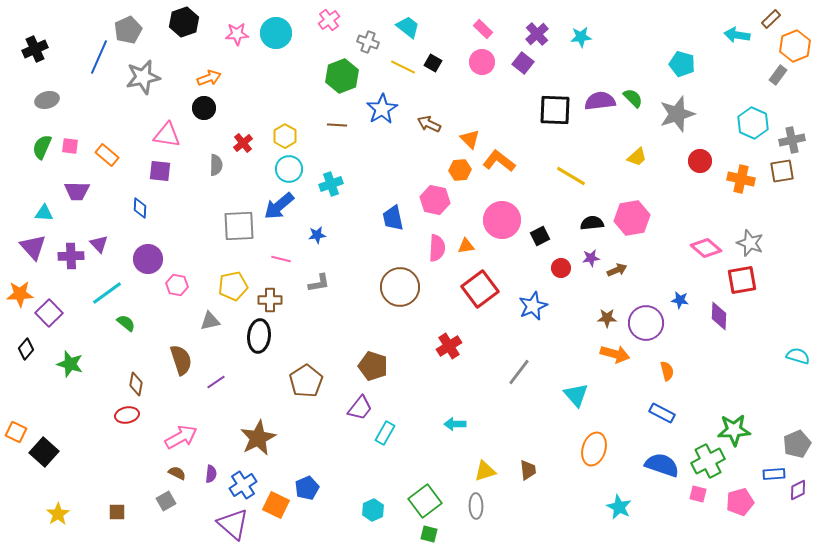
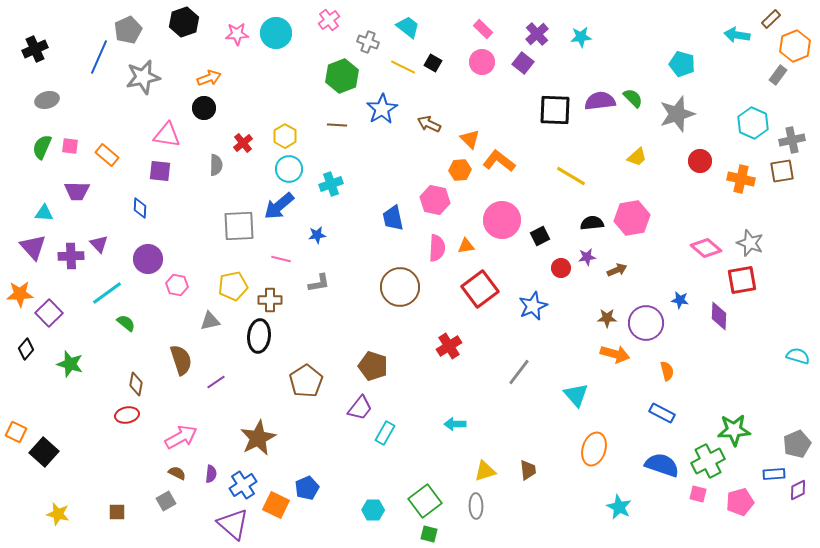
purple star at (591, 258): moved 4 px left, 1 px up
cyan hexagon at (373, 510): rotated 25 degrees clockwise
yellow star at (58, 514): rotated 25 degrees counterclockwise
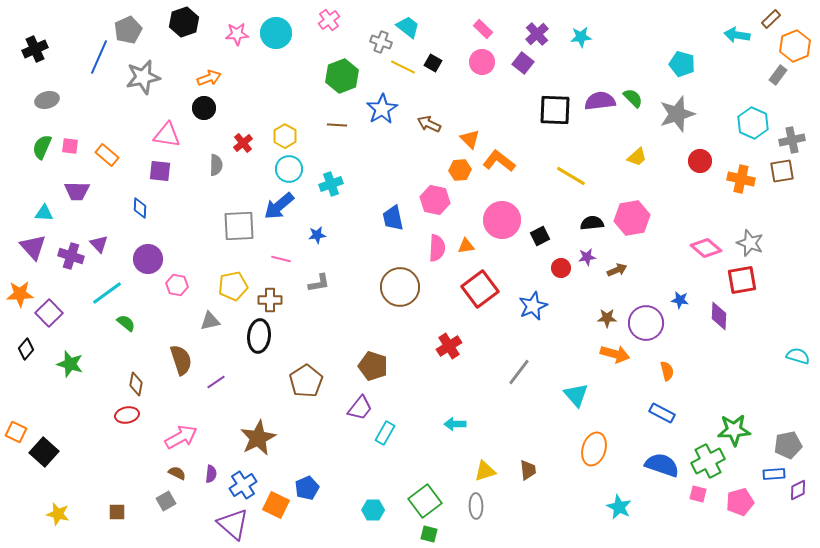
gray cross at (368, 42): moved 13 px right
purple cross at (71, 256): rotated 20 degrees clockwise
gray pentagon at (797, 444): moved 9 px left, 1 px down; rotated 12 degrees clockwise
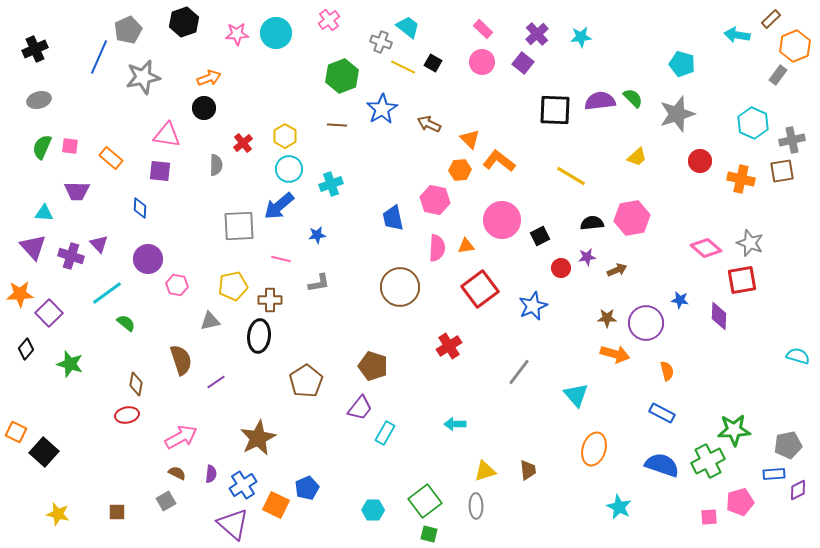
gray ellipse at (47, 100): moved 8 px left
orange rectangle at (107, 155): moved 4 px right, 3 px down
pink square at (698, 494): moved 11 px right, 23 px down; rotated 18 degrees counterclockwise
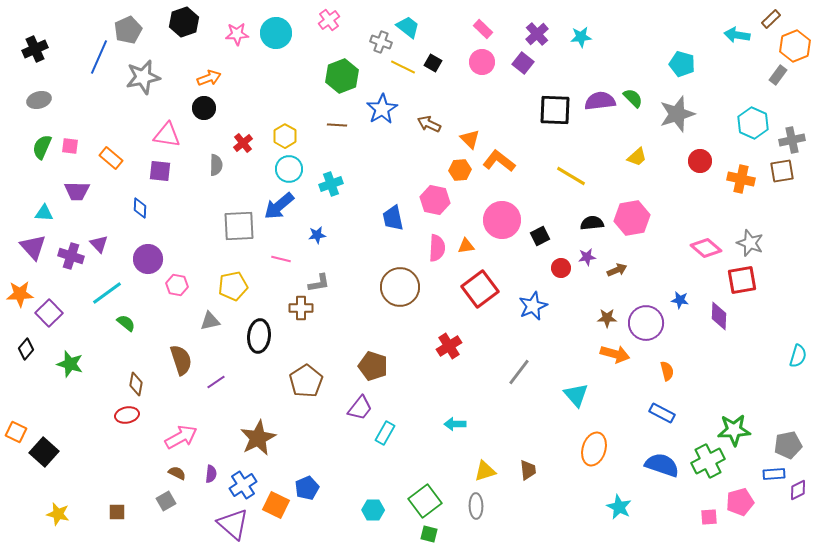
brown cross at (270, 300): moved 31 px right, 8 px down
cyan semicircle at (798, 356): rotated 90 degrees clockwise
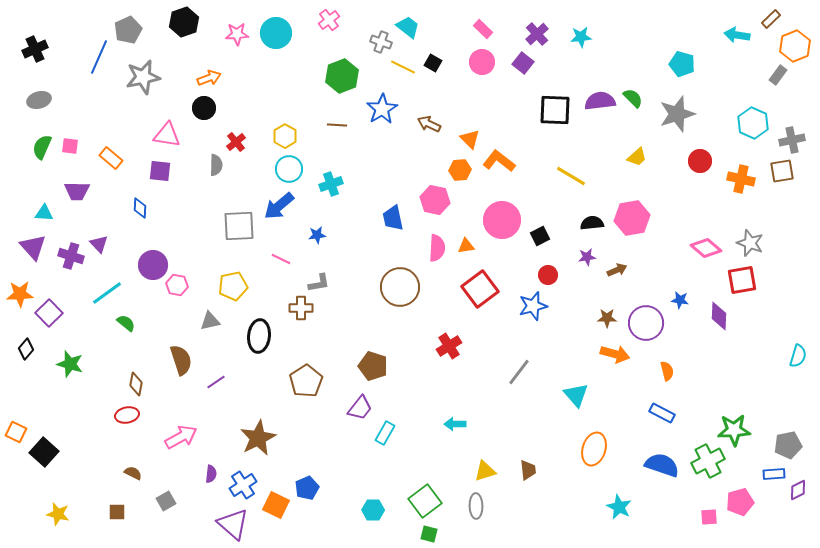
red cross at (243, 143): moved 7 px left, 1 px up
purple circle at (148, 259): moved 5 px right, 6 px down
pink line at (281, 259): rotated 12 degrees clockwise
red circle at (561, 268): moved 13 px left, 7 px down
blue star at (533, 306): rotated 8 degrees clockwise
brown semicircle at (177, 473): moved 44 px left
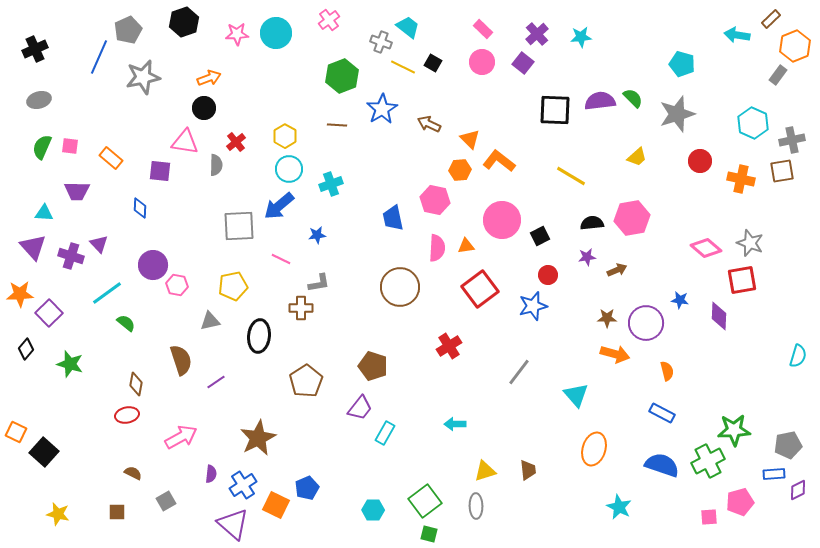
pink triangle at (167, 135): moved 18 px right, 7 px down
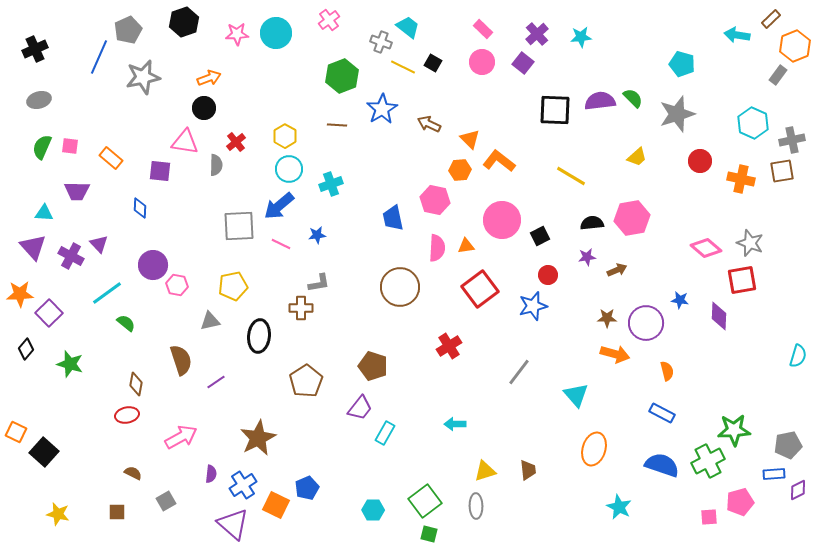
purple cross at (71, 256): rotated 10 degrees clockwise
pink line at (281, 259): moved 15 px up
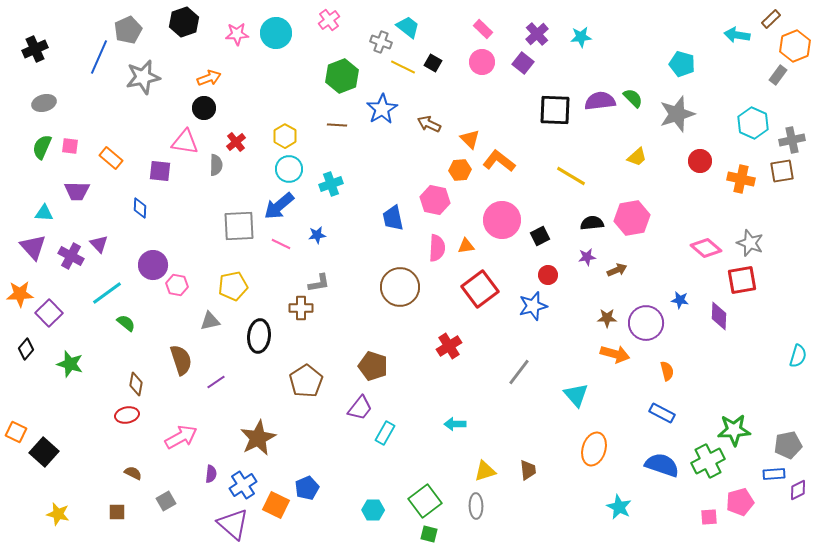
gray ellipse at (39, 100): moved 5 px right, 3 px down
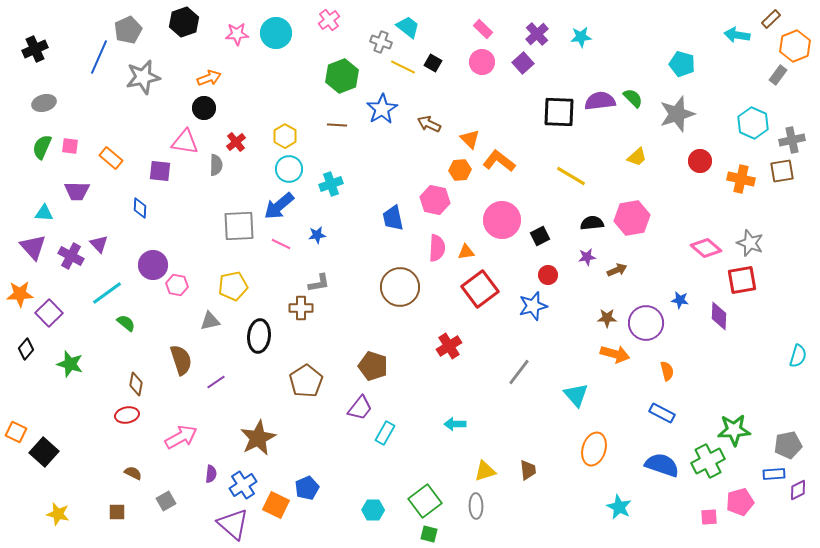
purple square at (523, 63): rotated 10 degrees clockwise
black square at (555, 110): moved 4 px right, 2 px down
orange triangle at (466, 246): moved 6 px down
